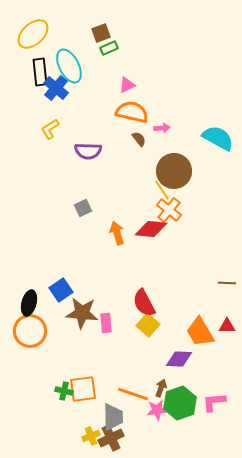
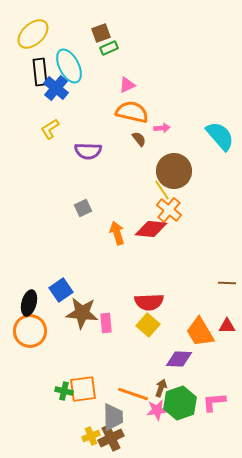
cyan semicircle: moved 2 px right, 2 px up; rotated 20 degrees clockwise
red semicircle: moved 5 px right, 1 px up; rotated 64 degrees counterclockwise
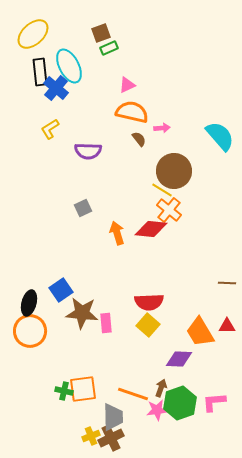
yellow line: rotated 25 degrees counterclockwise
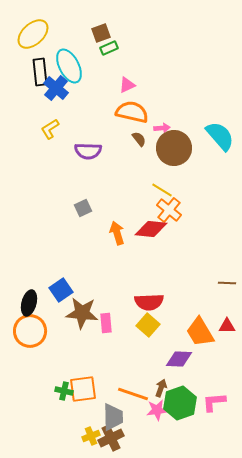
brown circle: moved 23 px up
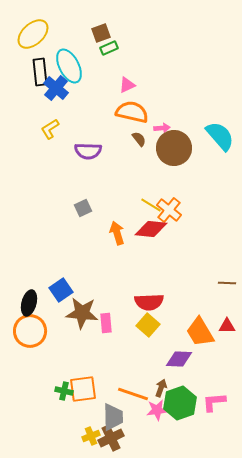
yellow line: moved 11 px left, 15 px down
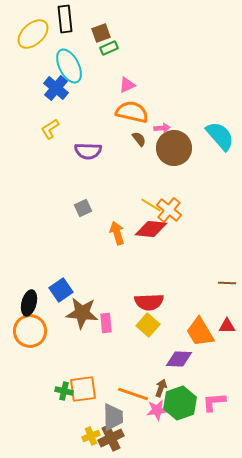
black rectangle: moved 25 px right, 53 px up
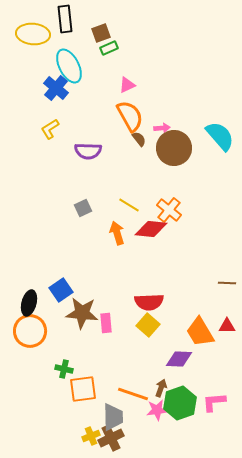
yellow ellipse: rotated 48 degrees clockwise
orange semicircle: moved 2 px left, 4 px down; rotated 48 degrees clockwise
yellow line: moved 22 px left
green cross: moved 22 px up
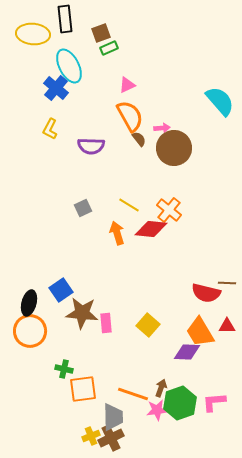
yellow L-shape: rotated 30 degrees counterclockwise
cyan semicircle: moved 35 px up
purple semicircle: moved 3 px right, 5 px up
red semicircle: moved 57 px right, 9 px up; rotated 16 degrees clockwise
purple diamond: moved 8 px right, 7 px up
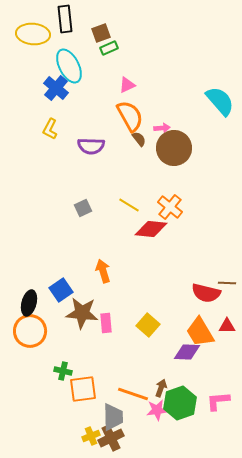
orange cross: moved 1 px right, 3 px up
orange arrow: moved 14 px left, 38 px down
green cross: moved 1 px left, 2 px down
pink L-shape: moved 4 px right, 1 px up
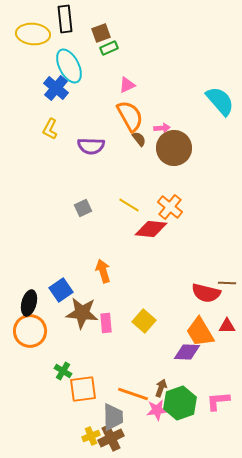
yellow square: moved 4 px left, 4 px up
green cross: rotated 18 degrees clockwise
